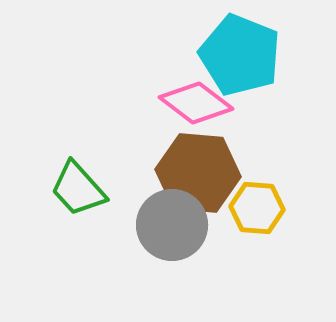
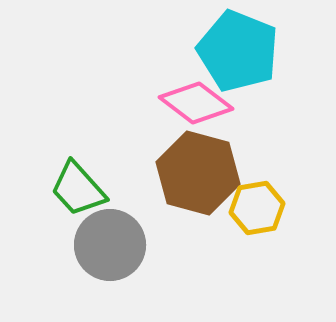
cyan pentagon: moved 2 px left, 4 px up
brown hexagon: rotated 10 degrees clockwise
yellow hexagon: rotated 14 degrees counterclockwise
gray circle: moved 62 px left, 20 px down
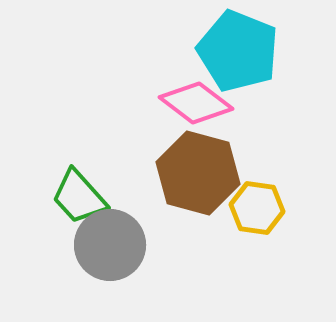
green trapezoid: moved 1 px right, 8 px down
yellow hexagon: rotated 18 degrees clockwise
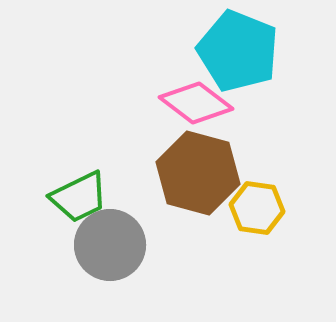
green trapezoid: rotated 74 degrees counterclockwise
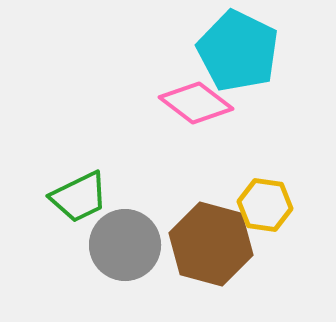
cyan pentagon: rotated 4 degrees clockwise
brown hexagon: moved 13 px right, 71 px down
yellow hexagon: moved 8 px right, 3 px up
gray circle: moved 15 px right
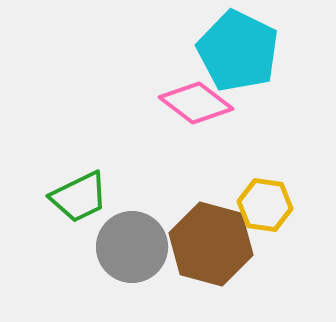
gray circle: moved 7 px right, 2 px down
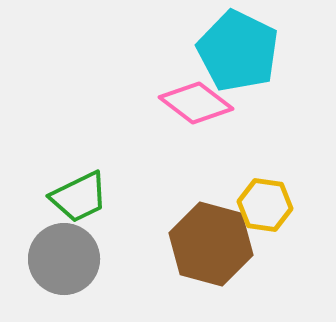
gray circle: moved 68 px left, 12 px down
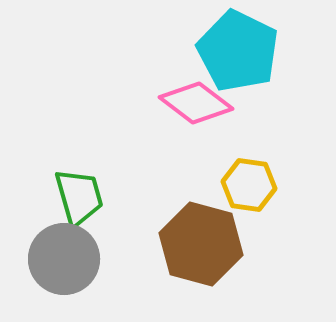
green trapezoid: rotated 80 degrees counterclockwise
yellow hexagon: moved 16 px left, 20 px up
brown hexagon: moved 10 px left
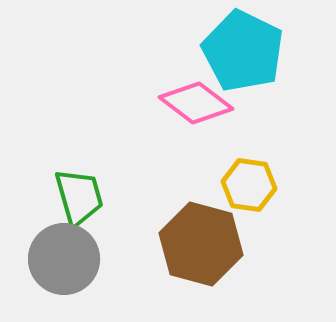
cyan pentagon: moved 5 px right
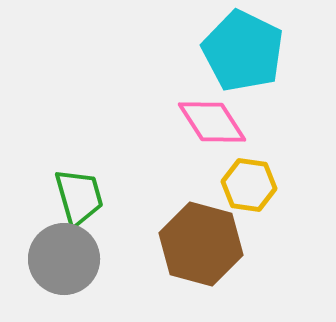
pink diamond: moved 16 px right, 19 px down; rotated 20 degrees clockwise
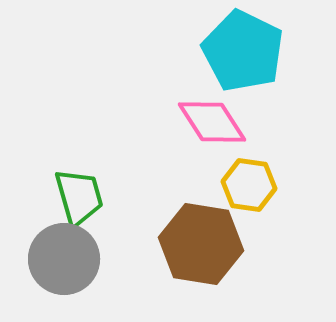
brown hexagon: rotated 6 degrees counterclockwise
